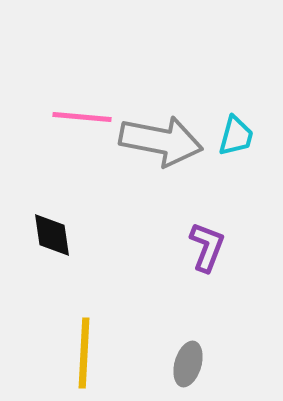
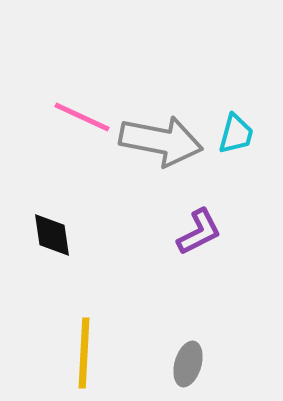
pink line: rotated 20 degrees clockwise
cyan trapezoid: moved 2 px up
purple L-shape: moved 8 px left, 15 px up; rotated 42 degrees clockwise
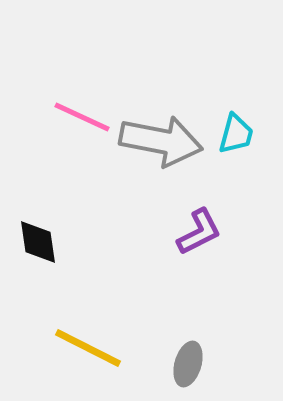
black diamond: moved 14 px left, 7 px down
yellow line: moved 4 px right, 5 px up; rotated 66 degrees counterclockwise
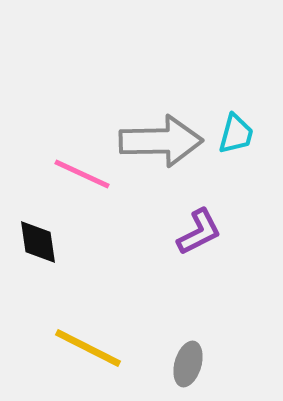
pink line: moved 57 px down
gray arrow: rotated 12 degrees counterclockwise
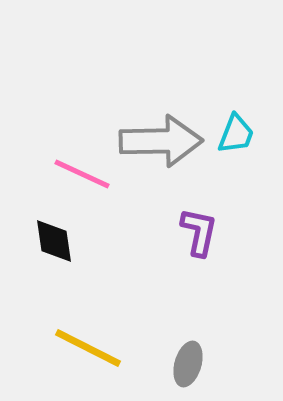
cyan trapezoid: rotated 6 degrees clockwise
purple L-shape: rotated 51 degrees counterclockwise
black diamond: moved 16 px right, 1 px up
